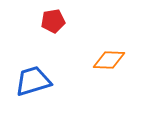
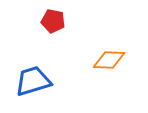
red pentagon: rotated 20 degrees clockwise
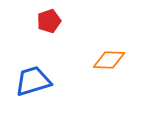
red pentagon: moved 4 px left; rotated 30 degrees counterclockwise
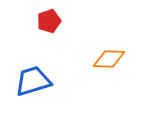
orange diamond: moved 1 px up
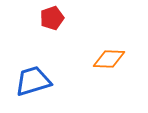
red pentagon: moved 3 px right, 3 px up
